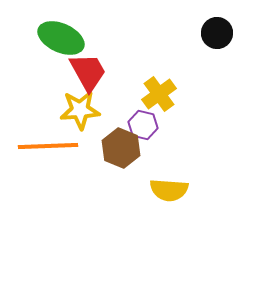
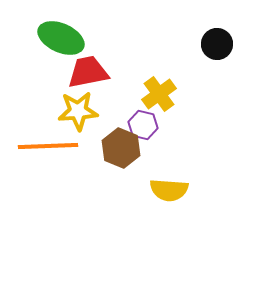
black circle: moved 11 px down
red trapezoid: rotated 72 degrees counterclockwise
yellow star: moved 2 px left, 1 px down
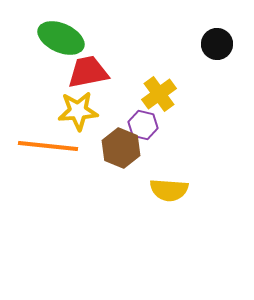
orange line: rotated 8 degrees clockwise
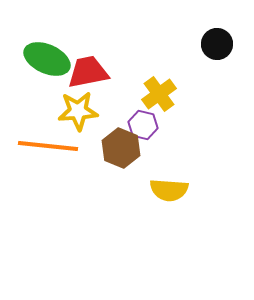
green ellipse: moved 14 px left, 21 px down
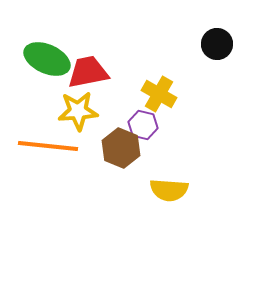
yellow cross: rotated 24 degrees counterclockwise
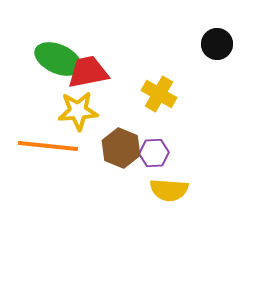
green ellipse: moved 11 px right
purple hexagon: moved 11 px right, 28 px down; rotated 16 degrees counterclockwise
